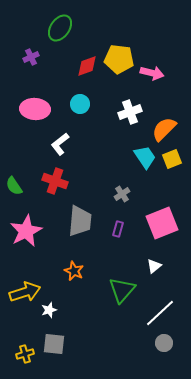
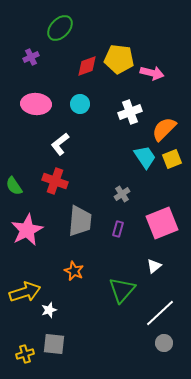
green ellipse: rotated 8 degrees clockwise
pink ellipse: moved 1 px right, 5 px up
pink star: moved 1 px right, 1 px up
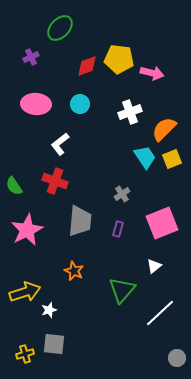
gray circle: moved 13 px right, 15 px down
